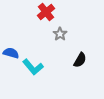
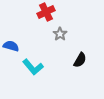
red cross: rotated 12 degrees clockwise
blue semicircle: moved 7 px up
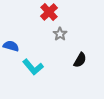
red cross: moved 3 px right; rotated 18 degrees counterclockwise
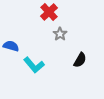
cyan L-shape: moved 1 px right, 2 px up
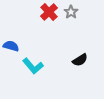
gray star: moved 11 px right, 22 px up
black semicircle: rotated 28 degrees clockwise
cyan L-shape: moved 1 px left, 1 px down
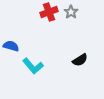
red cross: rotated 24 degrees clockwise
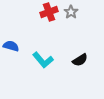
cyan L-shape: moved 10 px right, 6 px up
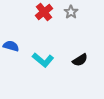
red cross: moved 5 px left; rotated 18 degrees counterclockwise
cyan L-shape: rotated 10 degrees counterclockwise
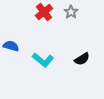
black semicircle: moved 2 px right, 1 px up
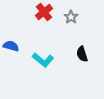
gray star: moved 5 px down
black semicircle: moved 5 px up; rotated 105 degrees clockwise
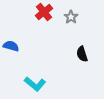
cyan L-shape: moved 8 px left, 24 px down
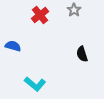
red cross: moved 4 px left, 3 px down
gray star: moved 3 px right, 7 px up
blue semicircle: moved 2 px right
